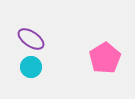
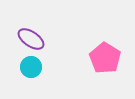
pink pentagon: rotated 8 degrees counterclockwise
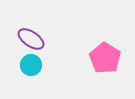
cyan circle: moved 2 px up
